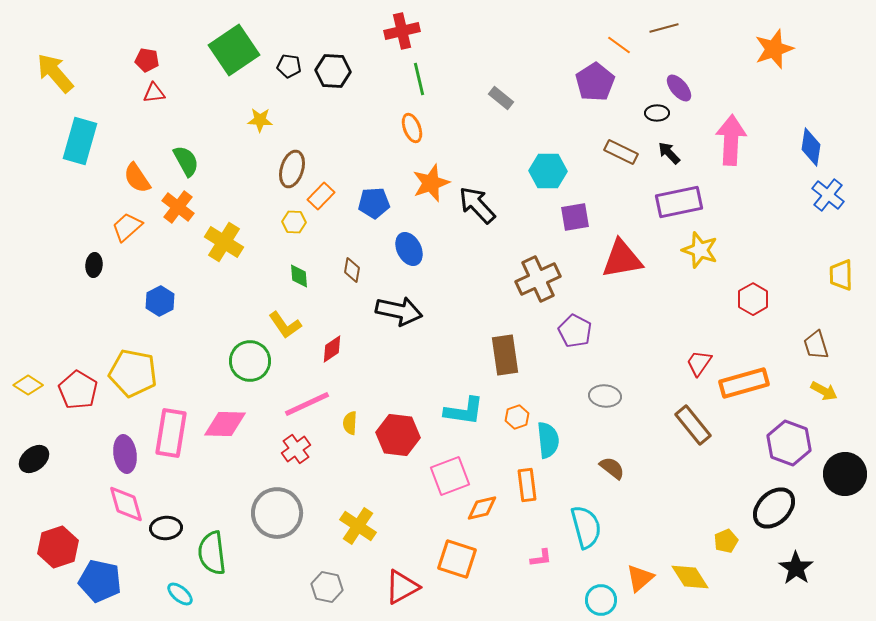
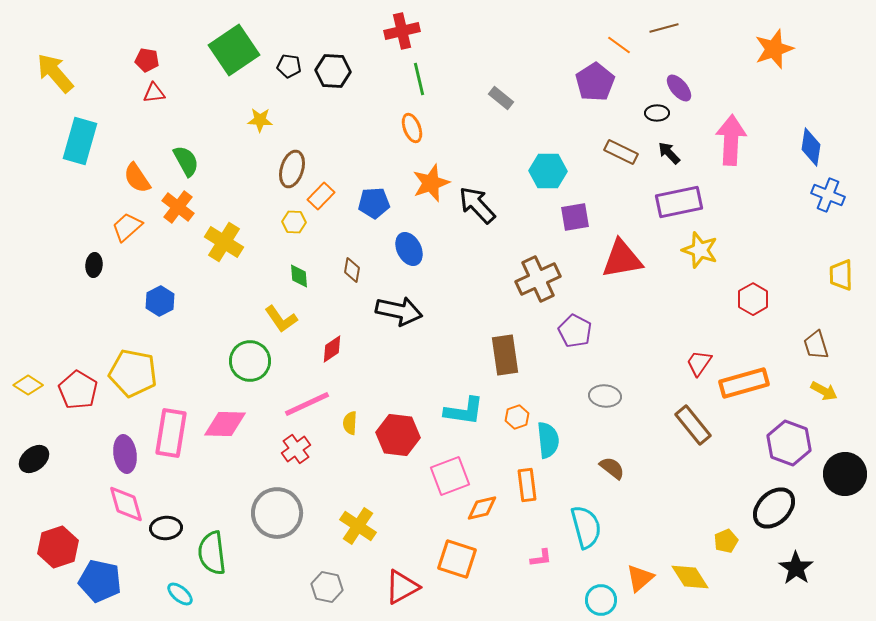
blue cross at (828, 195): rotated 16 degrees counterclockwise
yellow L-shape at (285, 325): moved 4 px left, 6 px up
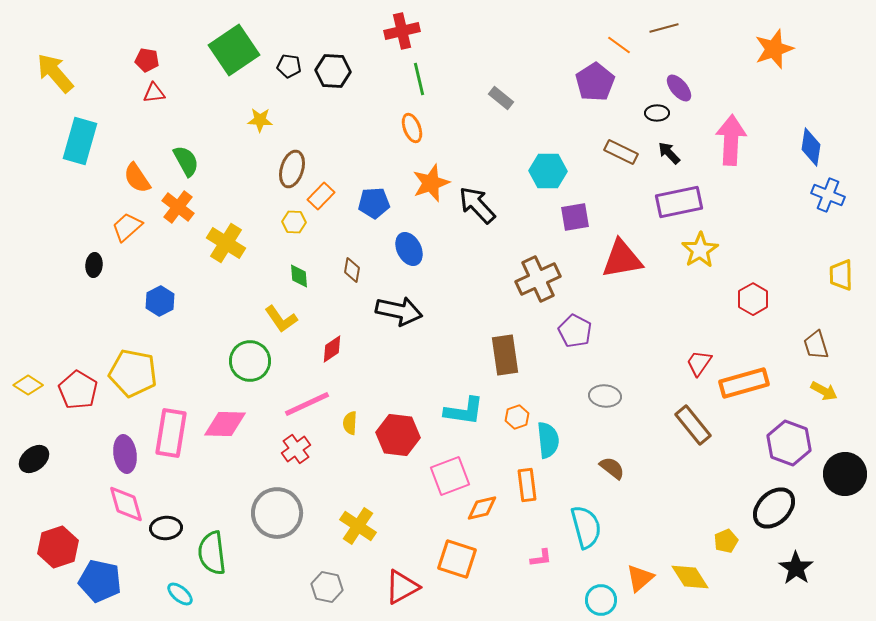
yellow cross at (224, 242): moved 2 px right, 1 px down
yellow star at (700, 250): rotated 21 degrees clockwise
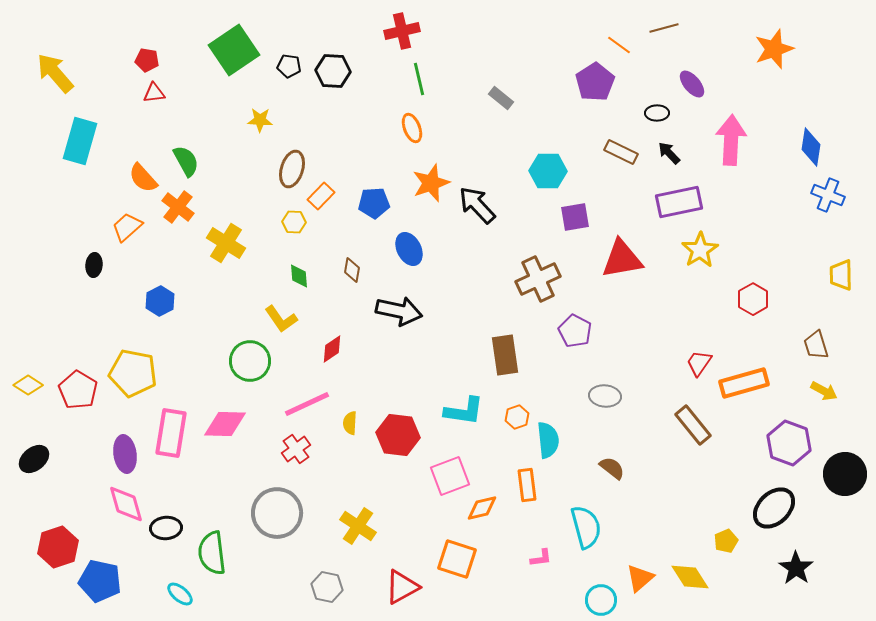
purple ellipse at (679, 88): moved 13 px right, 4 px up
orange semicircle at (137, 178): moved 6 px right; rotated 8 degrees counterclockwise
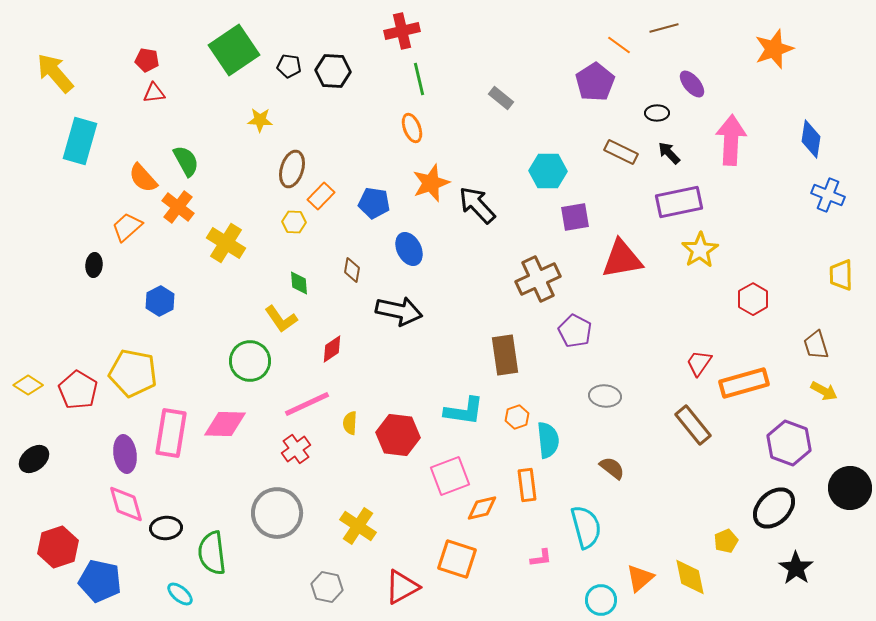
blue diamond at (811, 147): moved 8 px up
blue pentagon at (374, 203): rotated 12 degrees clockwise
green diamond at (299, 276): moved 7 px down
black circle at (845, 474): moved 5 px right, 14 px down
yellow diamond at (690, 577): rotated 21 degrees clockwise
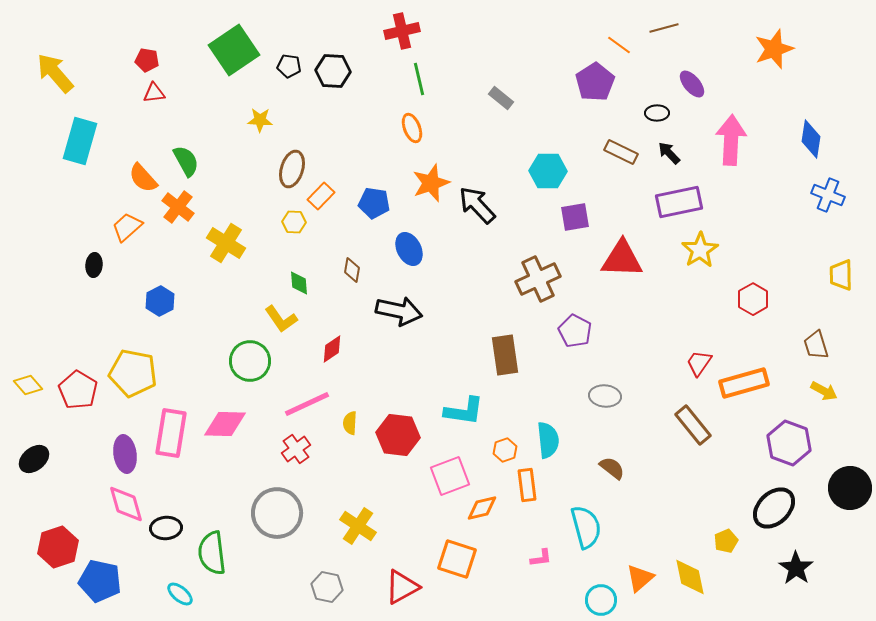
red triangle at (622, 259): rotated 12 degrees clockwise
yellow diamond at (28, 385): rotated 16 degrees clockwise
orange hexagon at (517, 417): moved 12 px left, 33 px down
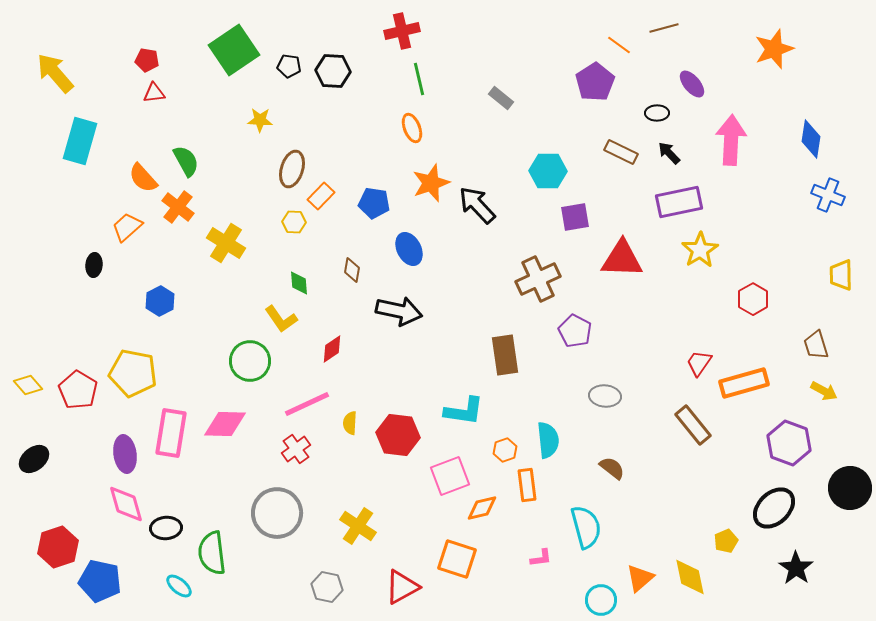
cyan ellipse at (180, 594): moved 1 px left, 8 px up
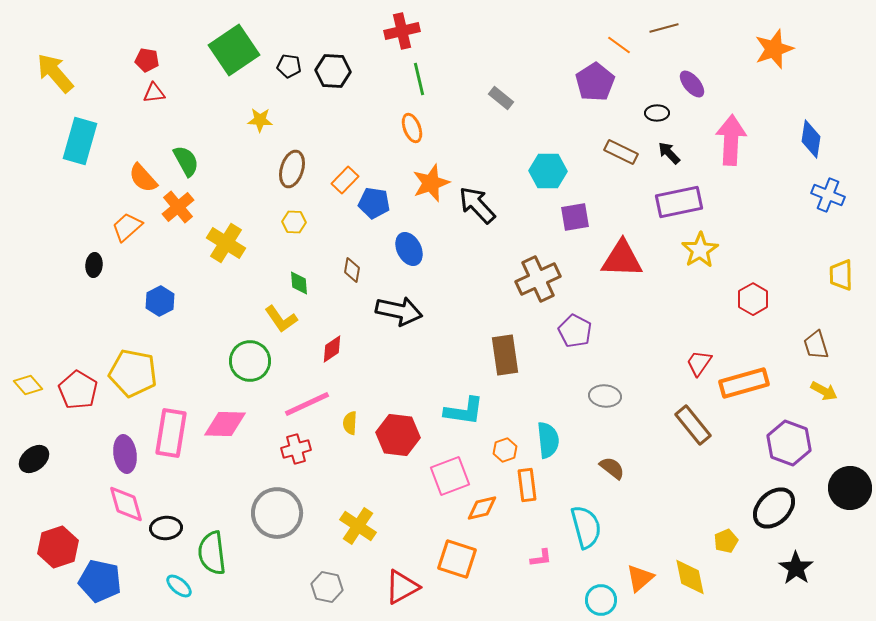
orange rectangle at (321, 196): moved 24 px right, 16 px up
orange cross at (178, 207): rotated 12 degrees clockwise
red cross at (296, 449): rotated 20 degrees clockwise
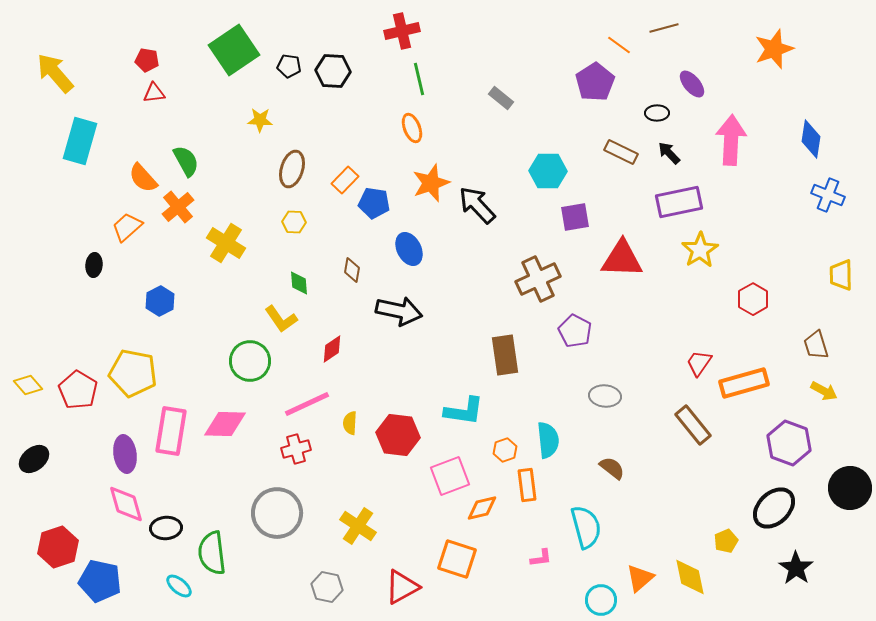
pink rectangle at (171, 433): moved 2 px up
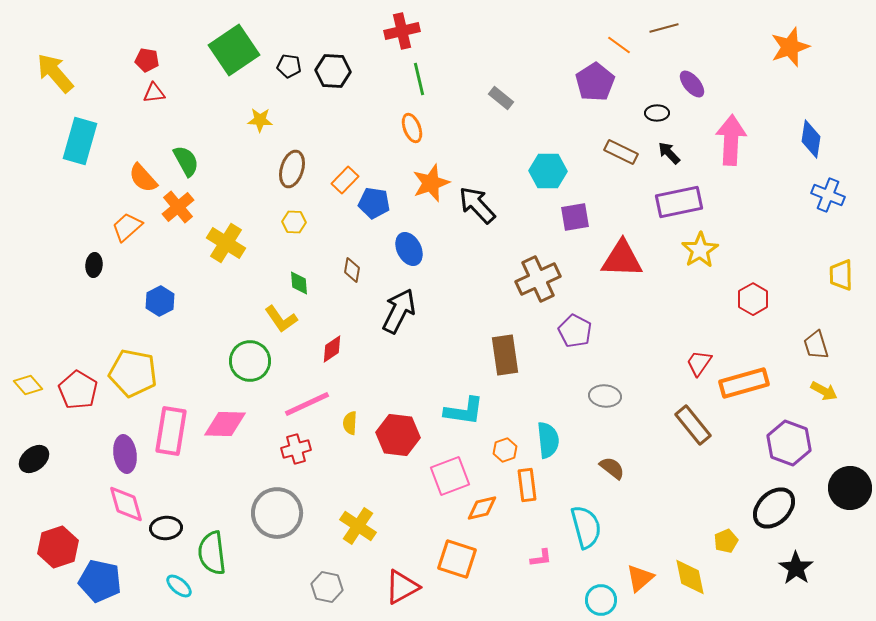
orange star at (774, 49): moved 16 px right, 2 px up
black arrow at (399, 311): rotated 75 degrees counterclockwise
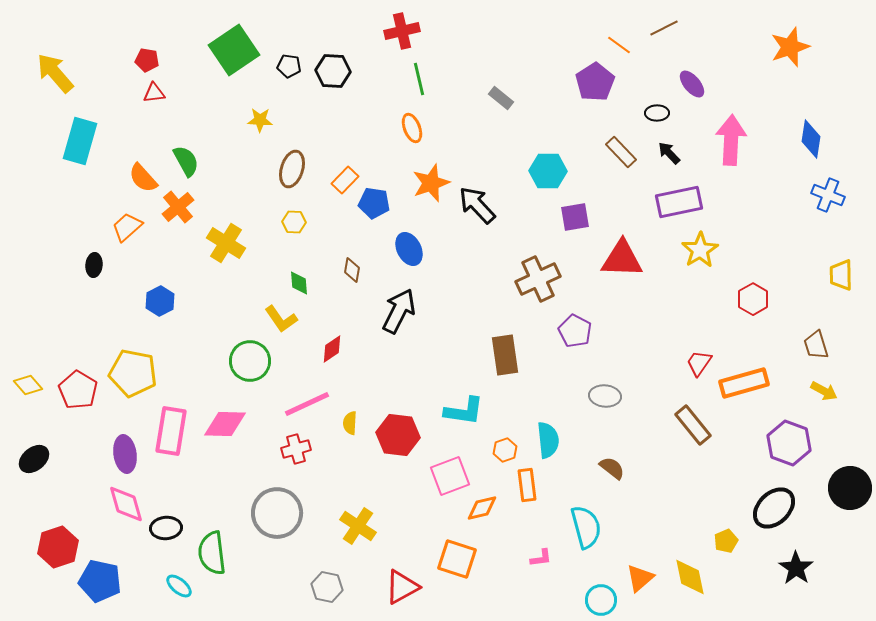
brown line at (664, 28): rotated 12 degrees counterclockwise
brown rectangle at (621, 152): rotated 20 degrees clockwise
